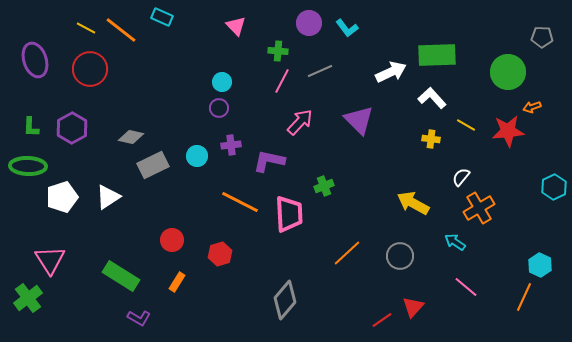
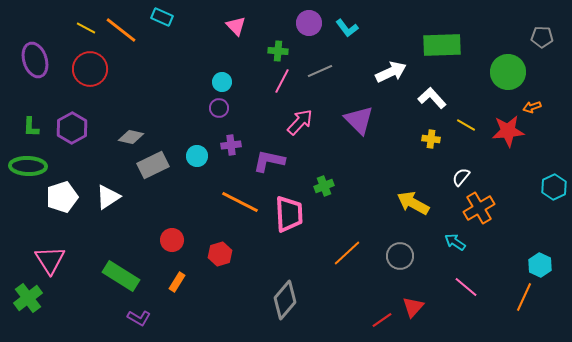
green rectangle at (437, 55): moved 5 px right, 10 px up
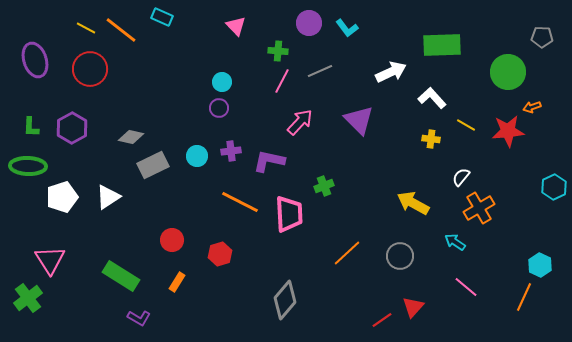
purple cross at (231, 145): moved 6 px down
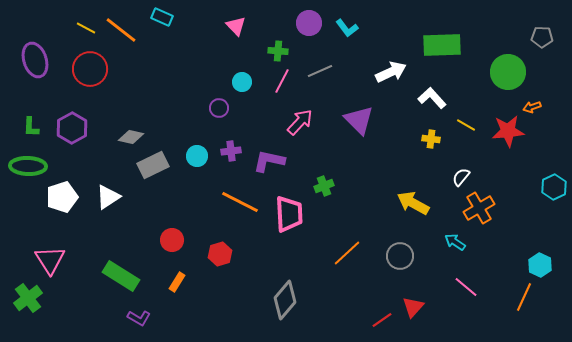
cyan circle at (222, 82): moved 20 px right
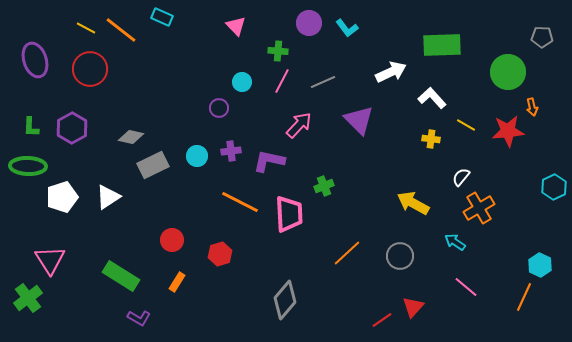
gray line at (320, 71): moved 3 px right, 11 px down
orange arrow at (532, 107): rotated 84 degrees counterclockwise
pink arrow at (300, 122): moved 1 px left, 3 px down
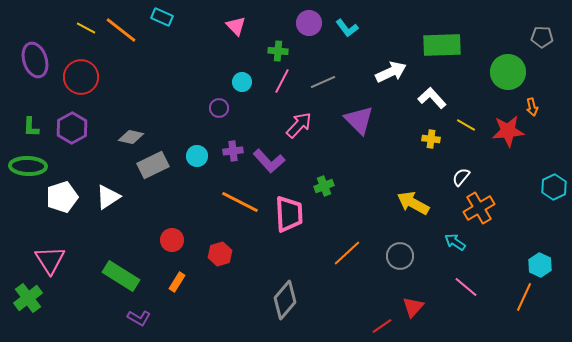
red circle at (90, 69): moved 9 px left, 8 px down
purple cross at (231, 151): moved 2 px right
purple L-shape at (269, 161): rotated 144 degrees counterclockwise
red line at (382, 320): moved 6 px down
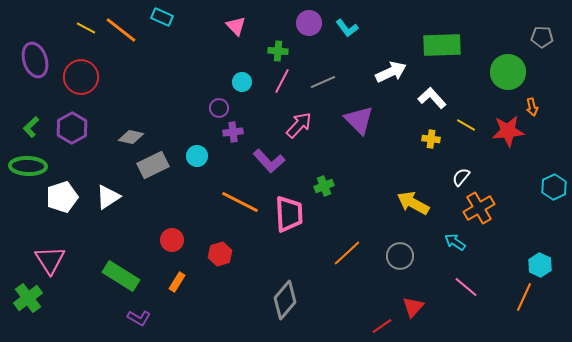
green L-shape at (31, 127): rotated 45 degrees clockwise
purple cross at (233, 151): moved 19 px up
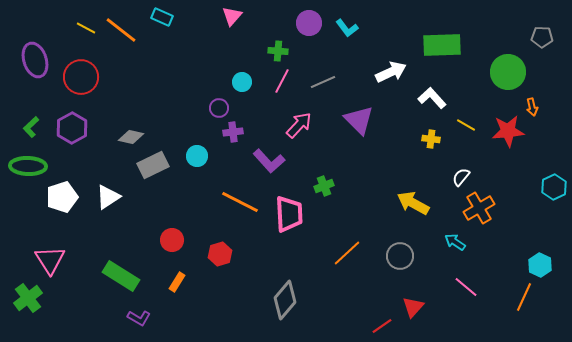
pink triangle at (236, 26): moved 4 px left, 10 px up; rotated 25 degrees clockwise
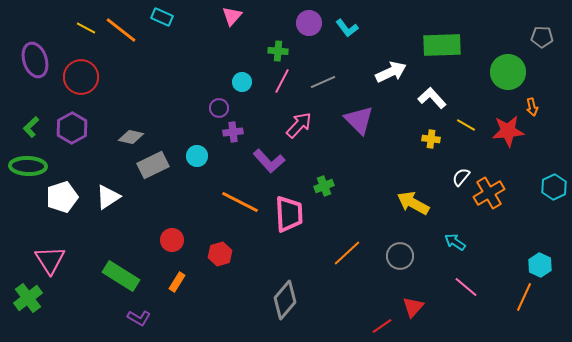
orange cross at (479, 208): moved 10 px right, 15 px up
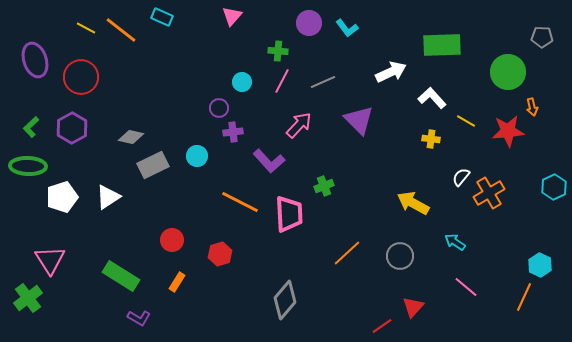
yellow line at (466, 125): moved 4 px up
